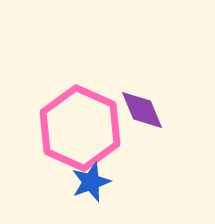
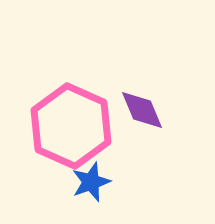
pink hexagon: moved 9 px left, 2 px up
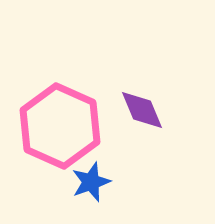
pink hexagon: moved 11 px left
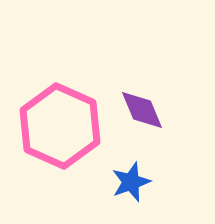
blue star: moved 40 px right
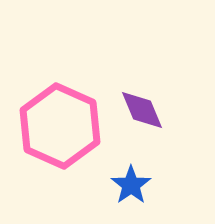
blue star: moved 3 px down; rotated 15 degrees counterclockwise
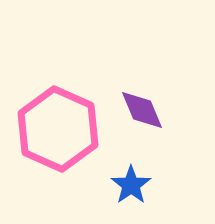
pink hexagon: moved 2 px left, 3 px down
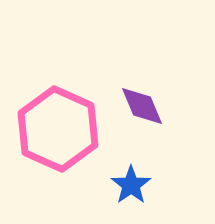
purple diamond: moved 4 px up
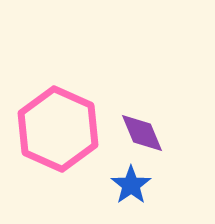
purple diamond: moved 27 px down
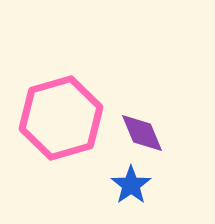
pink hexagon: moved 3 px right, 11 px up; rotated 20 degrees clockwise
